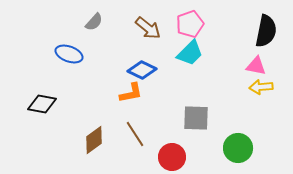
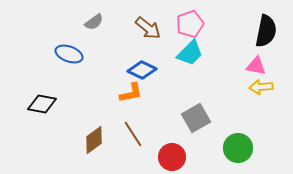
gray semicircle: rotated 12 degrees clockwise
gray square: rotated 32 degrees counterclockwise
brown line: moved 2 px left
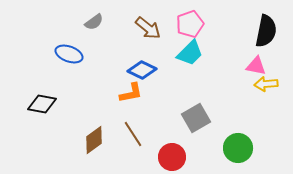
yellow arrow: moved 5 px right, 3 px up
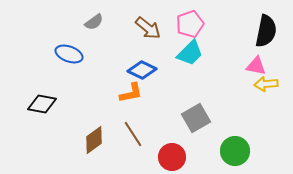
green circle: moved 3 px left, 3 px down
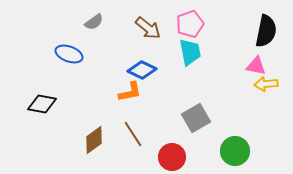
cyan trapezoid: moved 1 px up; rotated 56 degrees counterclockwise
orange L-shape: moved 1 px left, 1 px up
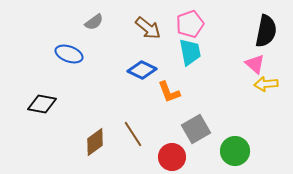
pink triangle: moved 1 px left, 2 px up; rotated 30 degrees clockwise
orange L-shape: moved 39 px right; rotated 80 degrees clockwise
gray square: moved 11 px down
brown diamond: moved 1 px right, 2 px down
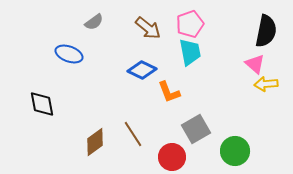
black diamond: rotated 68 degrees clockwise
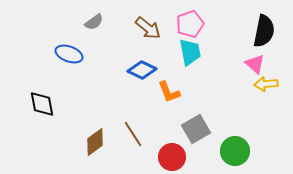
black semicircle: moved 2 px left
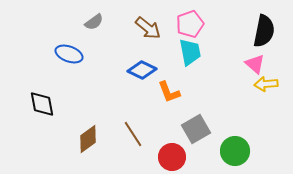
brown diamond: moved 7 px left, 3 px up
